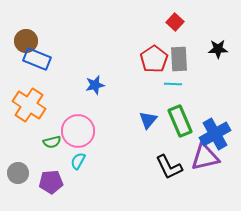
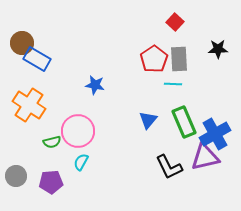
brown circle: moved 4 px left, 2 px down
blue rectangle: rotated 8 degrees clockwise
blue star: rotated 24 degrees clockwise
green rectangle: moved 4 px right, 1 px down
cyan semicircle: moved 3 px right, 1 px down
gray circle: moved 2 px left, 3 px down
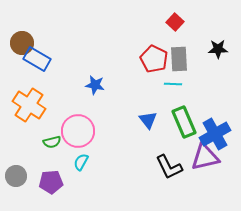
red pentagon: rotated 12 degrees counterclockwise
blue triangle: rotated 18 degrees counterclockwise
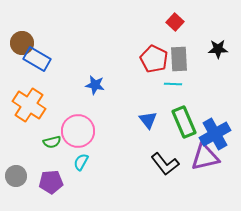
black L-shape: moved 4 px left, 3 px up; rotated 12 degrees counterclockwise
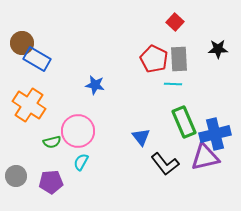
blue triangle: moved 7 px left, 17 px down
blue cross: rotated 16 degrees clockwise
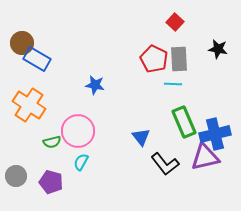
black star: rotated 12 degrees clockwise
purple pentagon: rotated 20 degrees clockwise
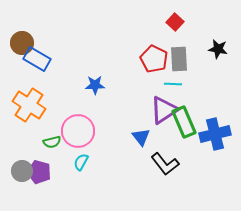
blue star: rotated 12 degrees counterclockwise
purple triangle: moved 41 px left, 47 px up; rotated 20 degrees counterclockwise
gray circle: moved 6 px right, 5 px up
purple pentagon: moved 12 px left, 10 px up
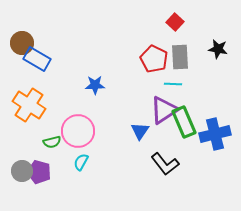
gray rectangle: moved 1 px right, 2 px up
blue triangle: moved 1 px left, 6 px up; rotated 12 degrees clockwise
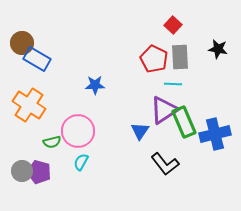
red square: moved 2 px left, 3 px down
